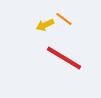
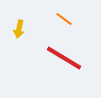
yellow arrow: moved 26 px left, 4 px down; rotated 54 degrees counterclockwise
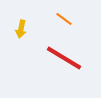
yellow arrow: moved 2 px right
